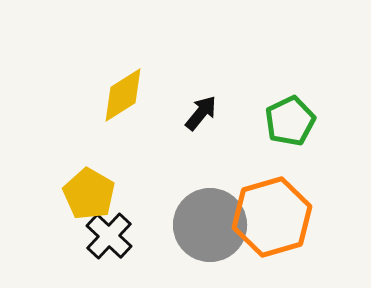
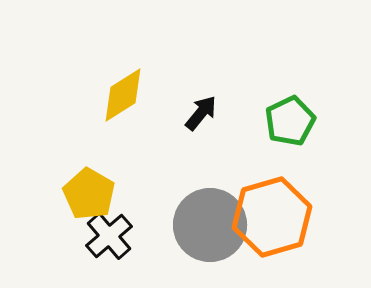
black cross: rotated 6 degrees clockwise
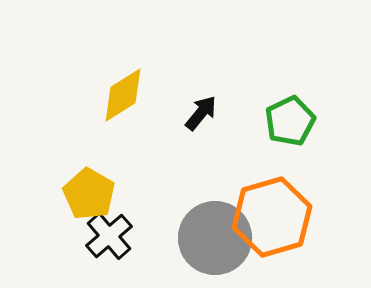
gray circle: moved 5 px right, 13 px down
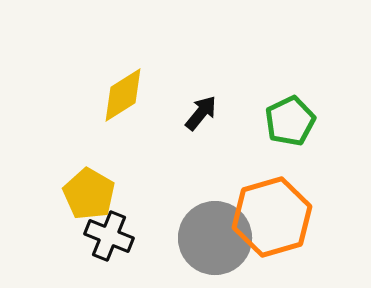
black cross: rotated 27 degrees counterclockwise
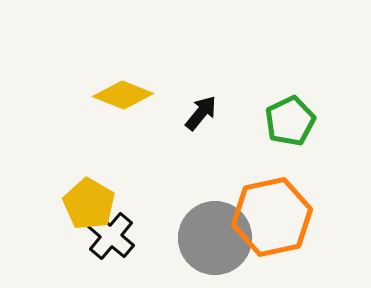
yellow diamond: rotated 54 degrees clockwise
yellow pentagon: moved 10 px down
orange hexagon: rotated 4 degrees clockwise
black cross: moved 2 px right; rotated 18 degrees clockwise
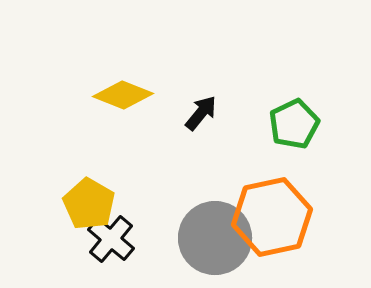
green pentagon: moved 4 px right, 3 px down
black cross: moved 3 px down
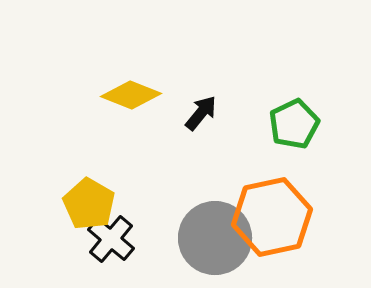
yellow diamond: moved 8 px right
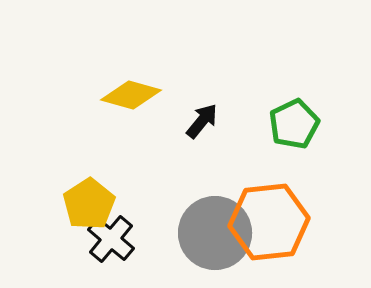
yellow diamond: rotated 6 degrees counterclockwise
black arrow: moved 1 px right, 8 px down
yellow pentagon: rotated 9 degrees clockwise
orange hexagon: moved 3 px left, 5 px down; rotated 6 degrees clockwise
gray circle: moved 5 px up
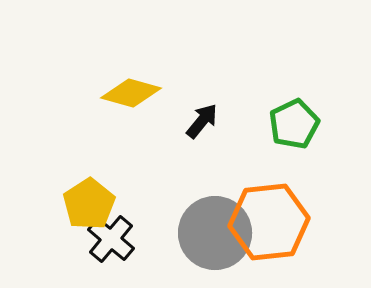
yellow diamond: moved 2 px up
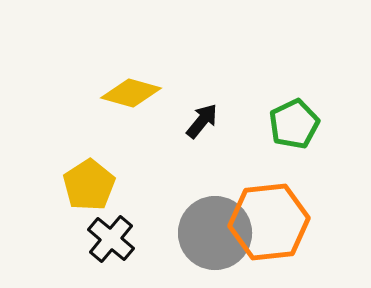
yellow pentagon: moved 19 px up
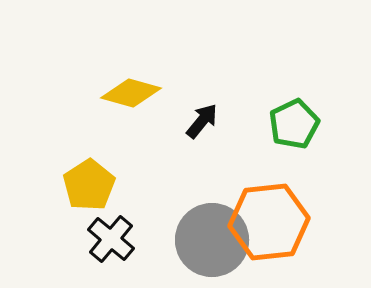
gray circle: moved 3 px left, 7 px down
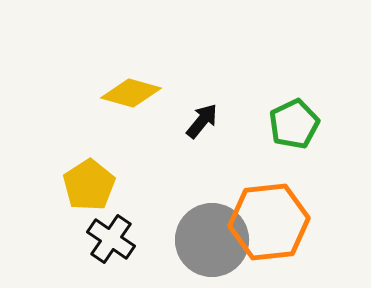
black cross: rotated 6 degrees counterclockwise
